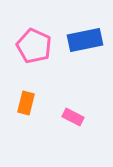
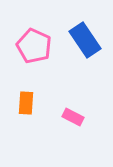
blue rectangle: rotated 68 degrees clockwise
orange rectangle: rotated 10 degrees counterclockwise
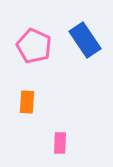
orange rectangle: moved 1 px right, 1 px up
pink rectangle: moved 13 px left, 26 px down; rotated 65 degrees clockwise
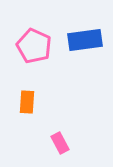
blue rectangle: rotated 64 degrees counterclockwise
pink rectangle: rotated 30 degrees counterclockwise
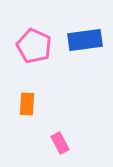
orange rectangle: moved 2 px down
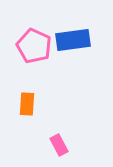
blue rectangle: moved 12 px left
pink rectangle: moved 1 px left, 2 px down
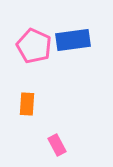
pink rectangle: moved 2 px left
